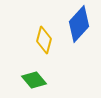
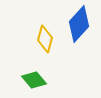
yellow diamond: moved 1 px right, 1 px up
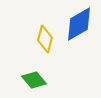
blue diamond: rotated 18 degrees clockwise
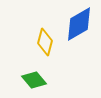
yellow diamond: moved 3 px down
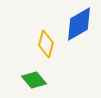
yellow diamond: moved 1 px right, 2 px down
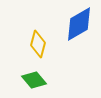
yellow diamond: moved 8 px left
